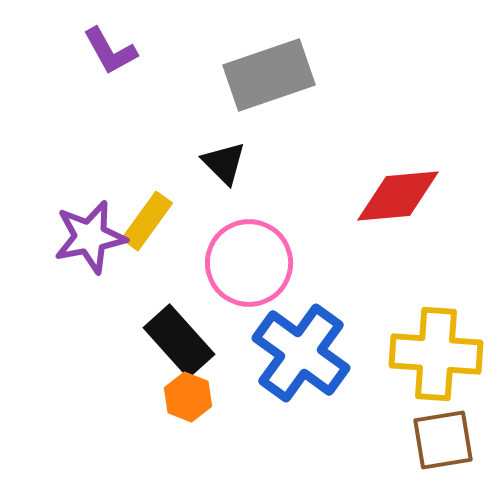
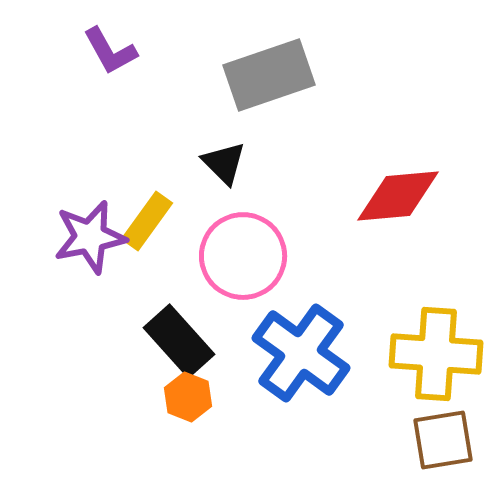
pink circle: moved 6 px left, 7 px up
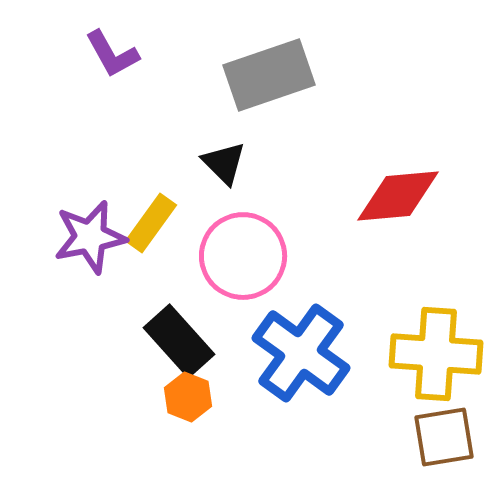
purple L-shape: moved 2 px right, 3 px down
yellow rectangle: moved 4 px right, 2 px down
brown square: moved 1 px right, 3 px up
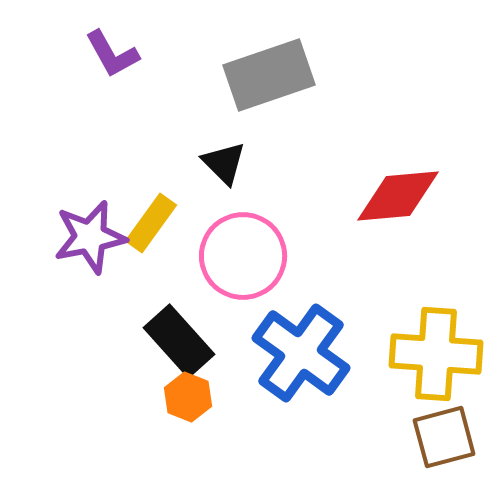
brown square: rotated 6 degrees counterclockwise
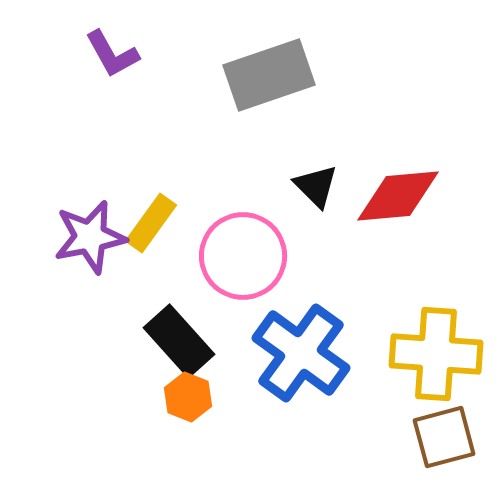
black triangle: moved 92 px right, 23 px down
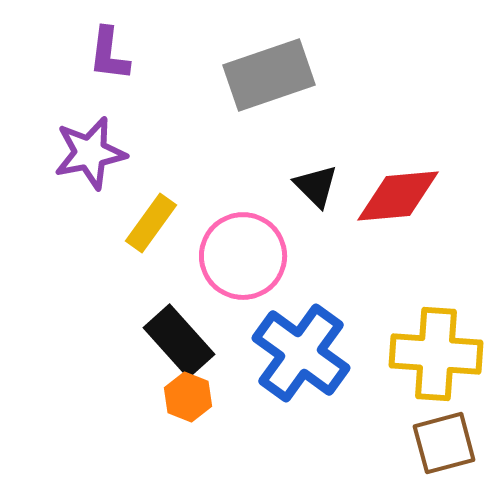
purple L-shape: moved 3 px left; rotated 36 degrees clockwise
purple star: moved 84 px up
brown square: moved 6 px down
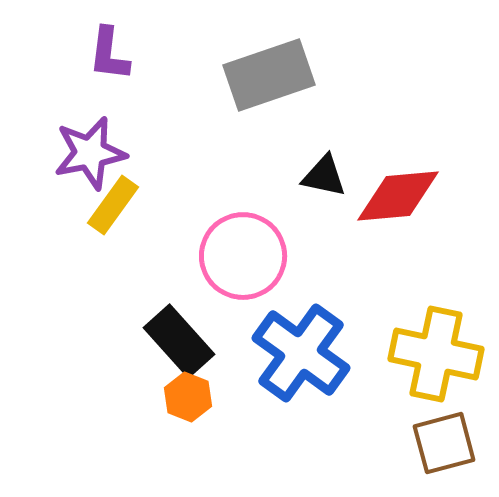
black triangle: moved 8 px right, 10 px up; rotated 33 degrees counterclockwise
yellow rectangle: moved 38 px left, 18 px up
yellow cross: rotated 8 degrees clockwise
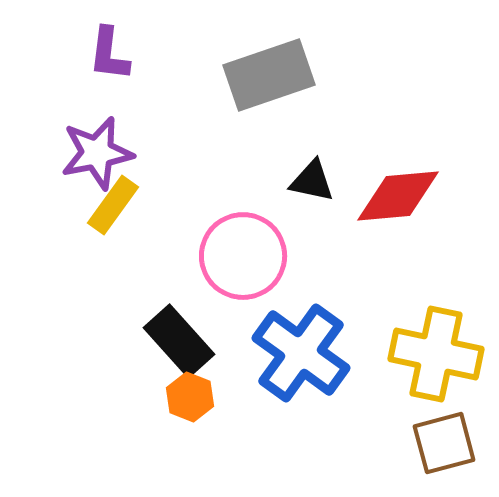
purple star: moved 7 px right
black triangle: moved 12 px left, 5 px down
orange hexagon: moved 2 px right
